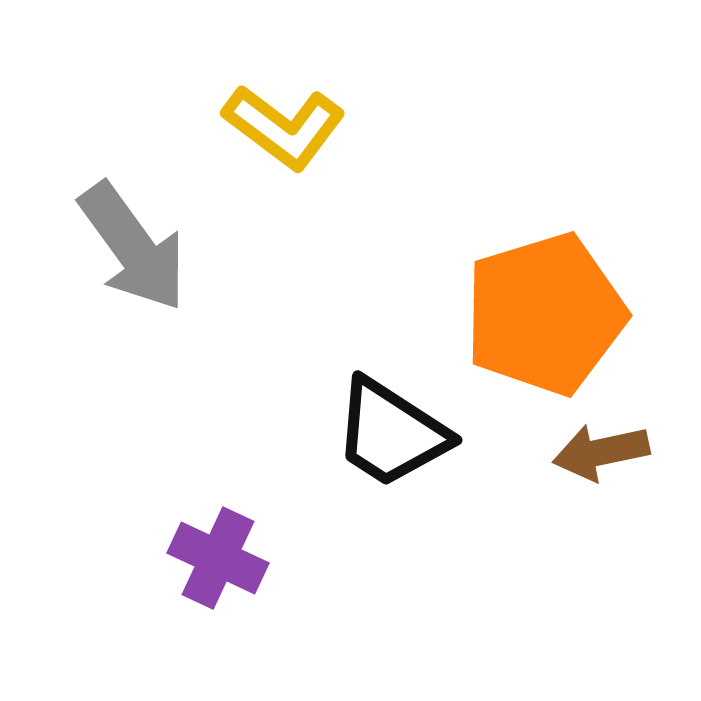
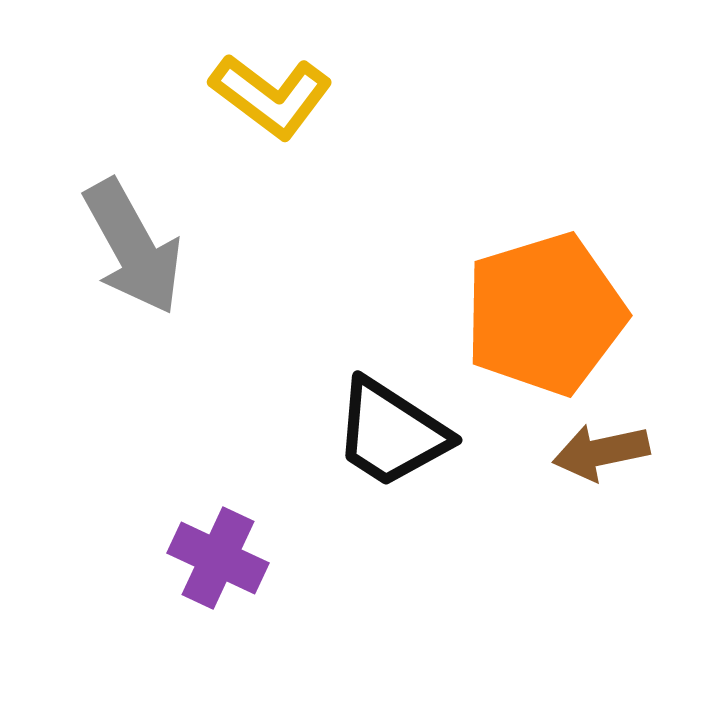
yellow L-shape: moved 13 px left, 31 px up
gray arrow: rotated 7 degrees clockwise
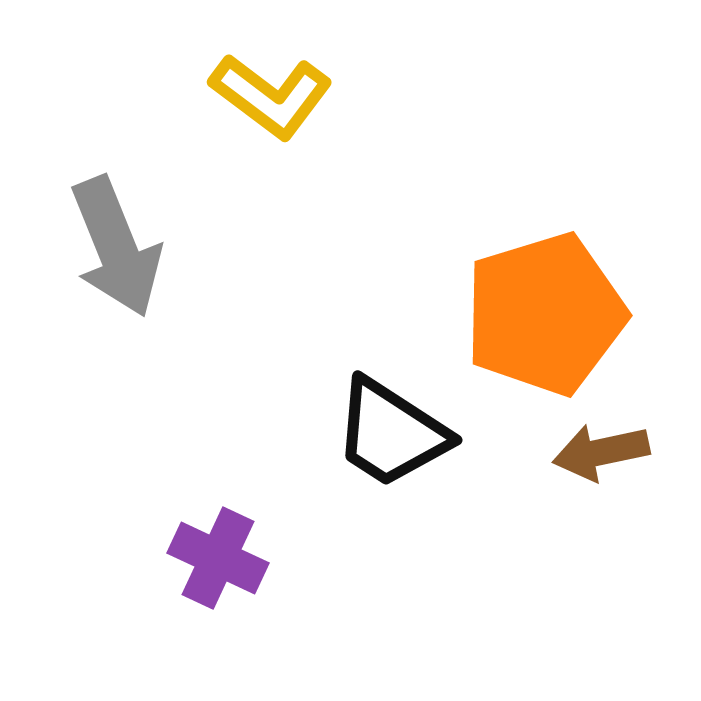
gray arrow: moved 17 px left; rotated 7 degrees clockwise
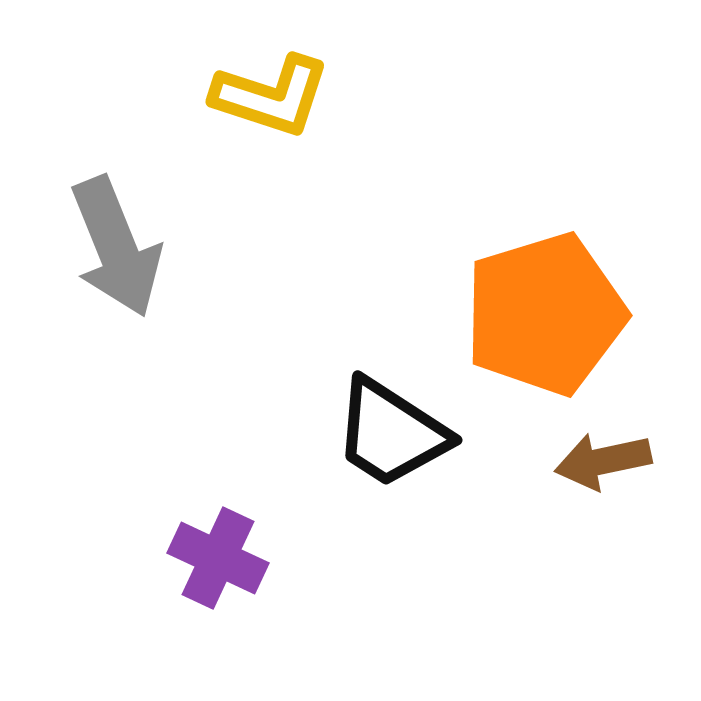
yellow L-shape: rotated 19 degrees counterclockwise
brown arrow: moved 2 px right, 9 px down
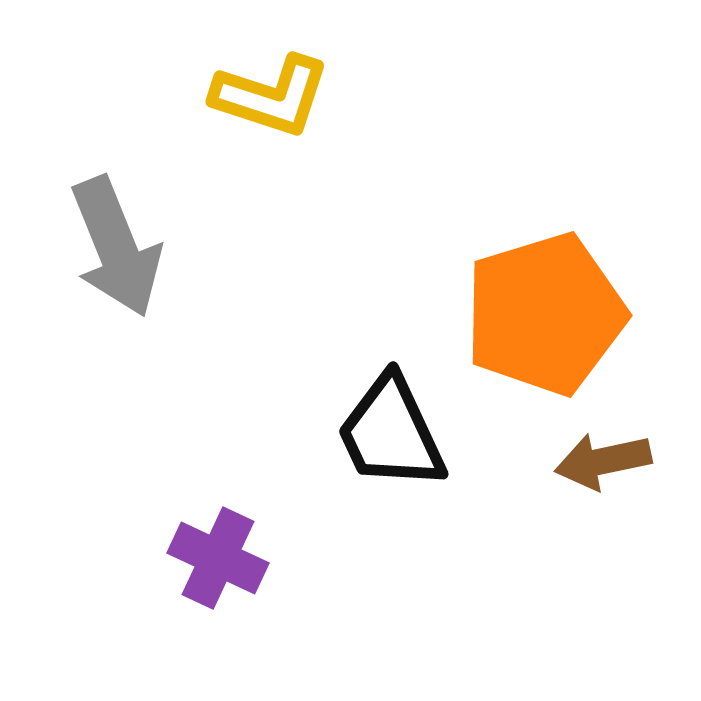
black trapezoid: rotated 32 degrees clockwise
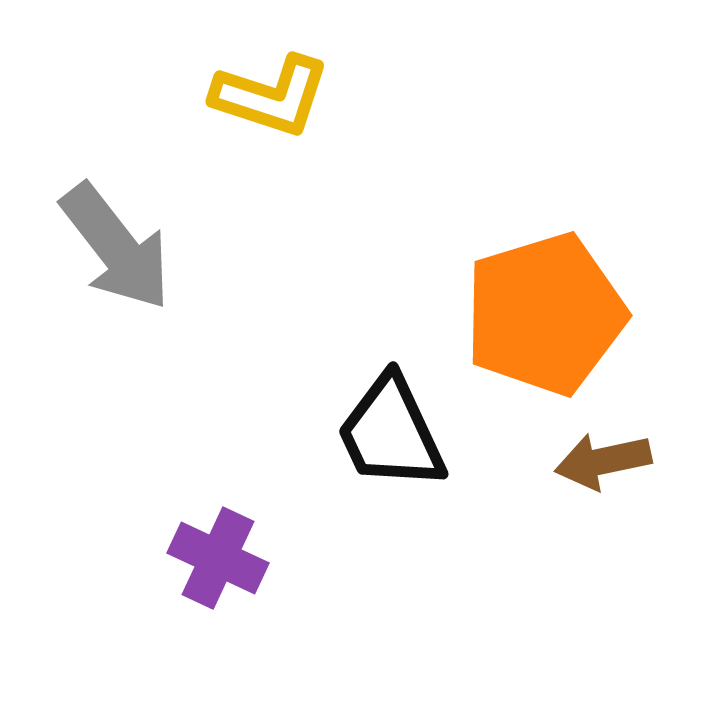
gray arrow: rotated 16 degrees counterclockwise
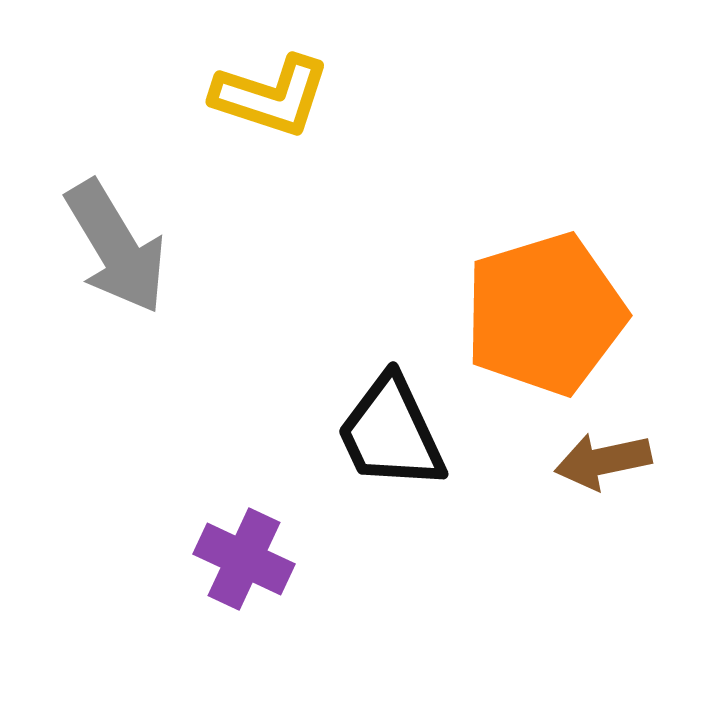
gray arrow: rotated 7 degrees clockwise
purple cross: moved 26 px right, 1 px down
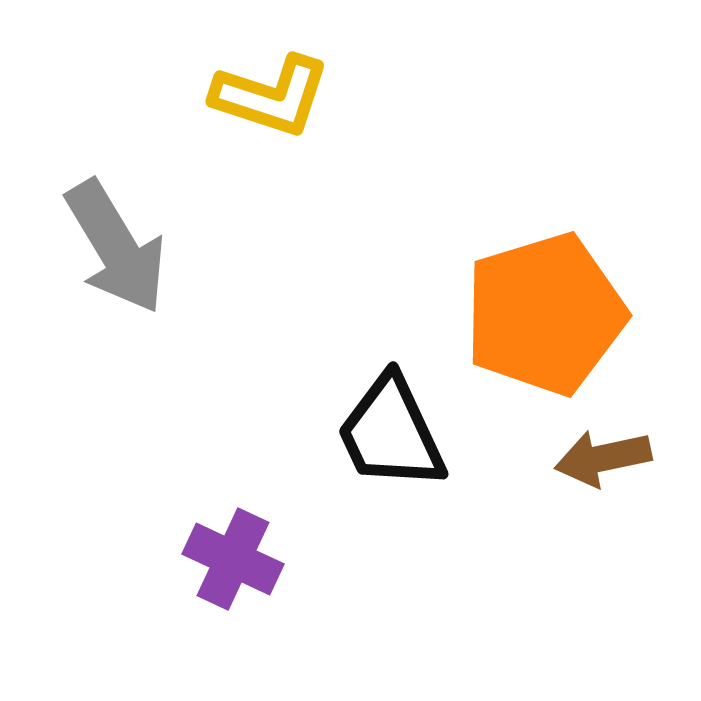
brown arrow: moved 3 px up
purple cross: moved 11 px left
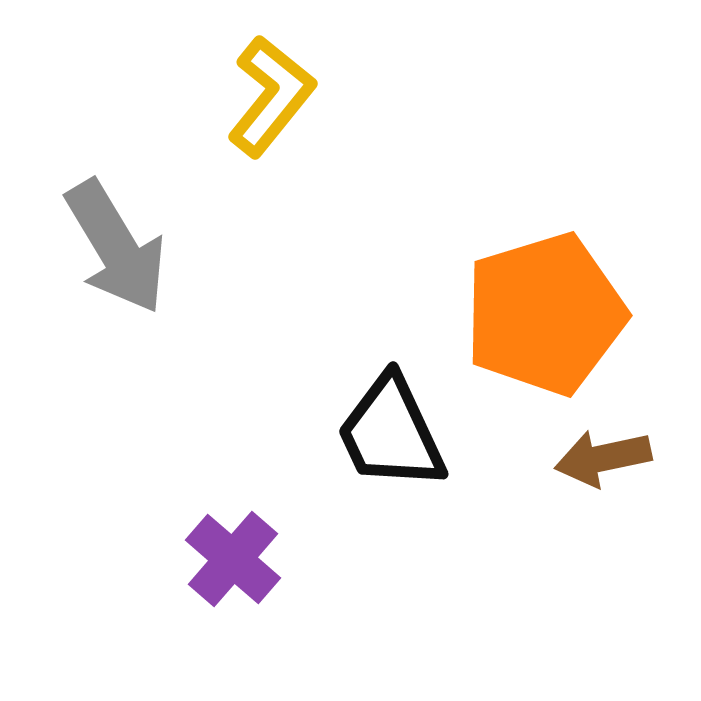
yellow L-shape: rotated 69 degrees counterclockwise
purple cross: rotated 16 degrees clockwise
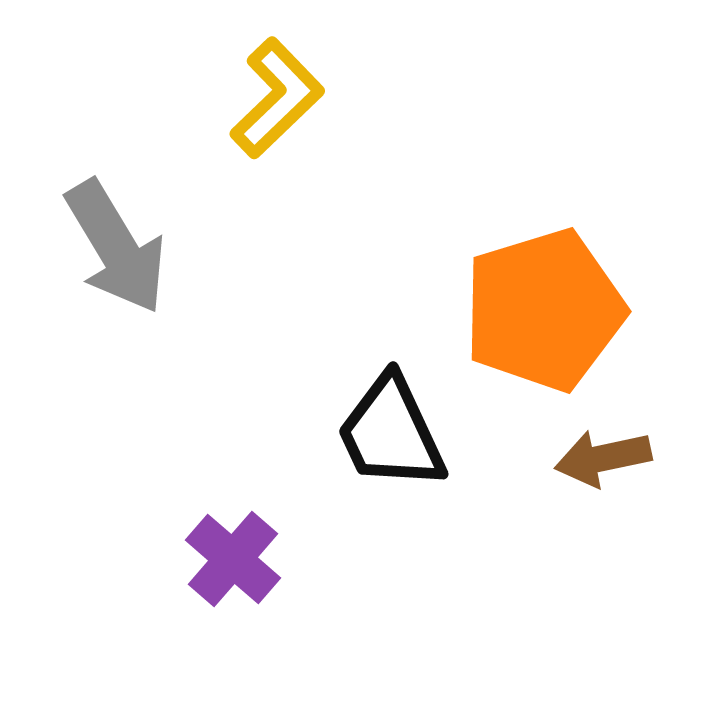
yellow L-shape: moved 6 px right, 2 px down; rotated 7 degrees clockwise
orange pentagon: moved 1 px left, 4 px up
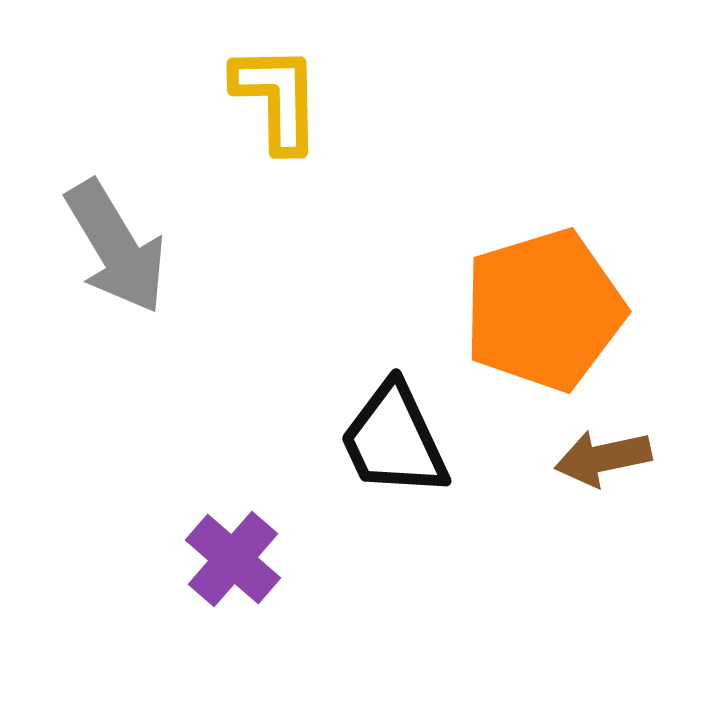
yellow L-shape: rotated 47 degrees counterclockwise
black trapezoid: moved 3 px right, 7 px down
